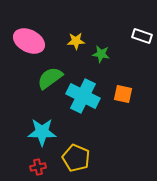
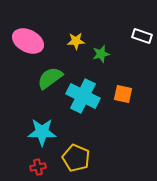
pink ellipse: moved 1 px left
green star: rotated 24 degrees counterclockwise
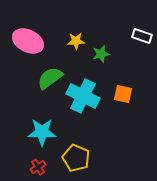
red cross: rotated 21 degrees counterclockwise
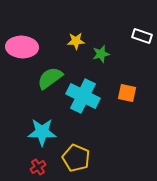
pink ellipse: moved 6 px left, 6 px down; rotated 24 degrees counterclockwise
orange square: moved 4 px right, 1 px up
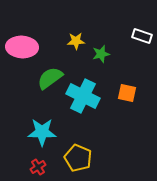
yellow pentagon: moved 2 px right
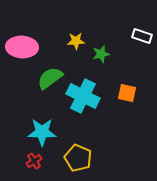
red cross: moved 4 px left, 6 px up
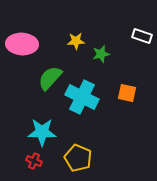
pink ellipse: moved 3 px up
green semicircle: rotated 12 degrees counterclockwise
cyan cross: moved 1 px left, 1 px down
red cross: rotated 35 degrees counterclockwise
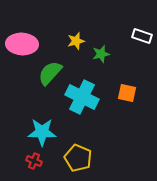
yellow star: rotated 12 degrees counterclockwise
green semicircle: moved 5 px up
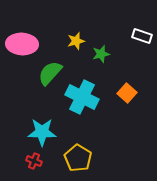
orange square: rotated 30 degrees clockwise
yellow pentagon: rotated 8 degrees clockwise
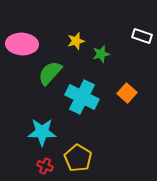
red cross: moved 11 px right, 5 px down
